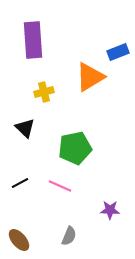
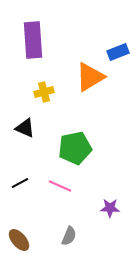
black triangle: rotated 20 degrees counterclockwise
purple star: moved 2 px up
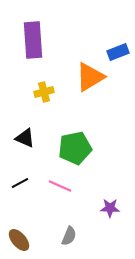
black triangle: moved 10 px down
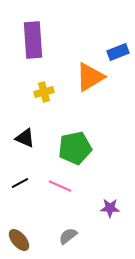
gray semicircle: moved 1 px left; rotated 150 degrees counterclockwise
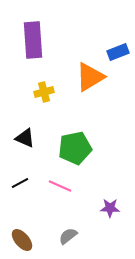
brown ellipse: moved 3 px right
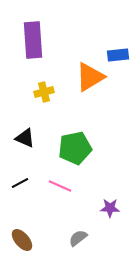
blue rectangle: moved 3 px down; rotated 15 degrees clockwise
gray semicircle: moved 10 px right, 2 px down
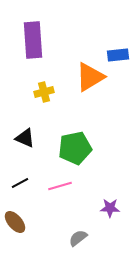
pink line: rotated 40 degrees counterclockwise
brown ellipse: moved 7 px left, 18 px up
